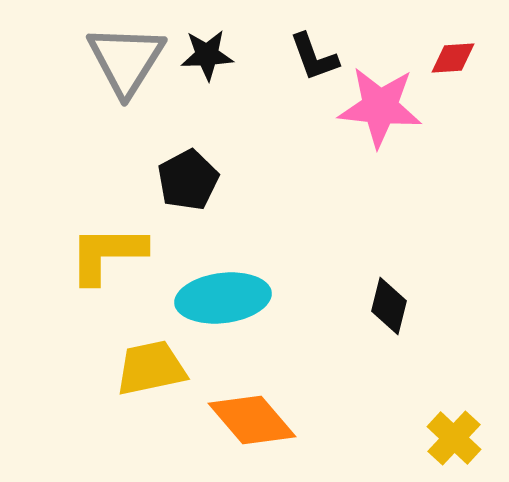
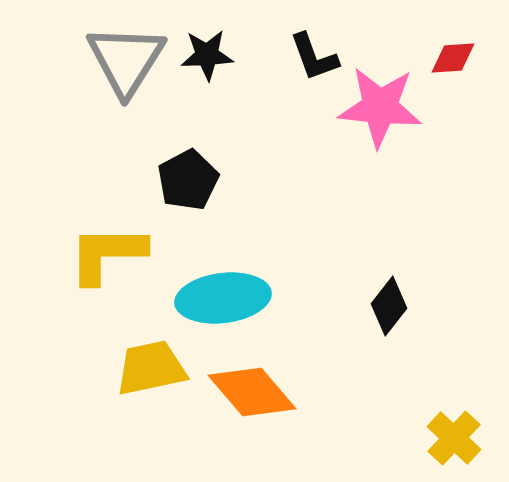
black diamond: rotated 24 degrees clockwise
orange diamond: moved 28 px up
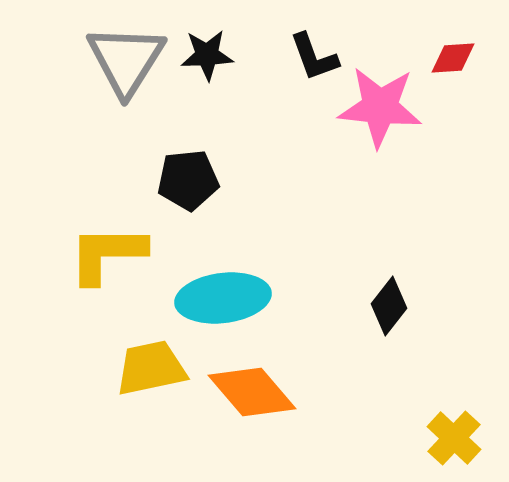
black pentagon: rotated 22 degrees clockwise
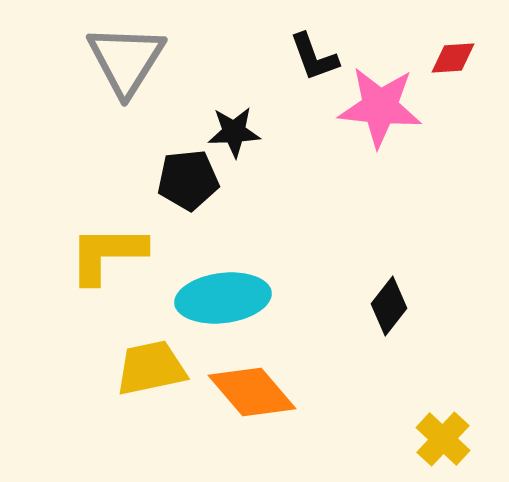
black star: moved 27 px right, 77 px down
yellow cross: moved 11 px left, 1 px down
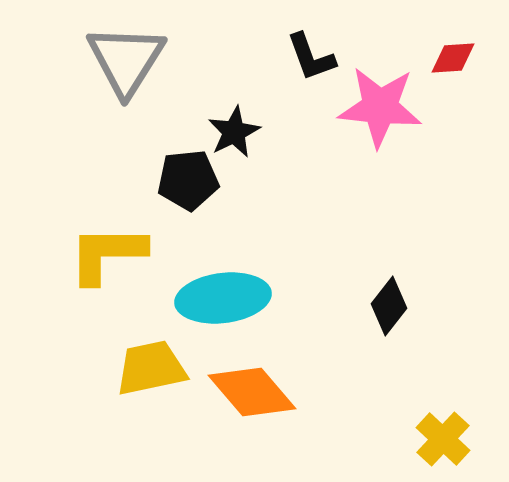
black L-shape: moved 3 px left
black star: rotated 24 degrees counterclockwise
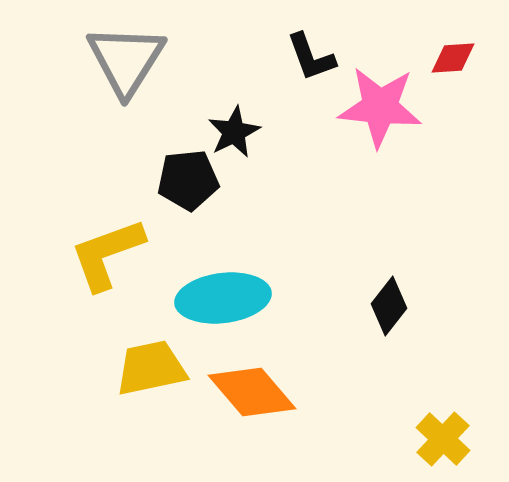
yellow L-shape: rotated 20 degrees counterclockwise
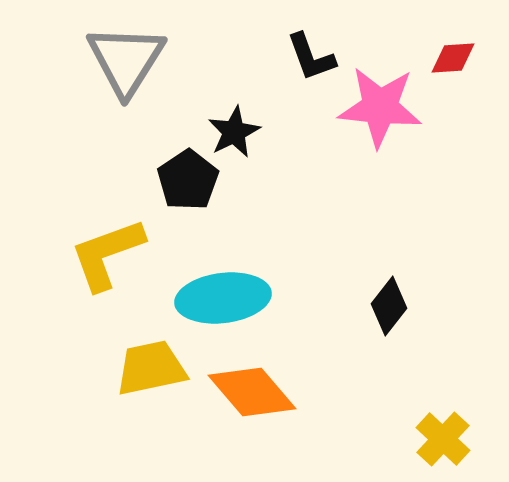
black pentagon: rotated 28 degrees counterclockwise
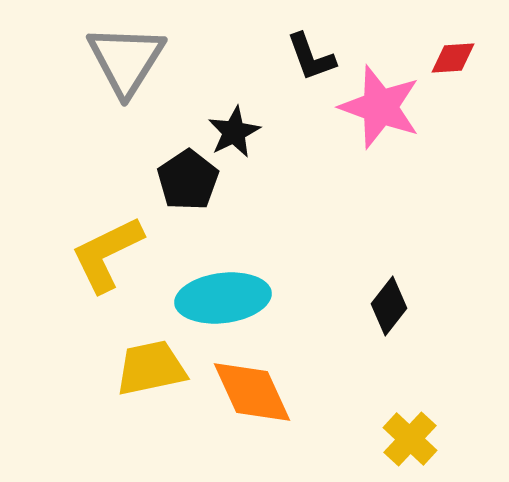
pink star: rotated 14 degrees clockwise
yellow L-shape: rotated 6 degrees counterclockwise
orange diamond: rotated 16 degrees clockwise
yellow cross: moved 33 px left
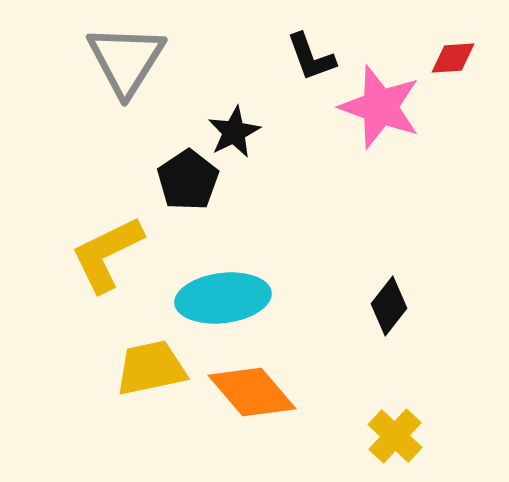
orange diamond: rotated 16 degrees counterclockwise
yellow cross: moved 15 px left, 3 px up
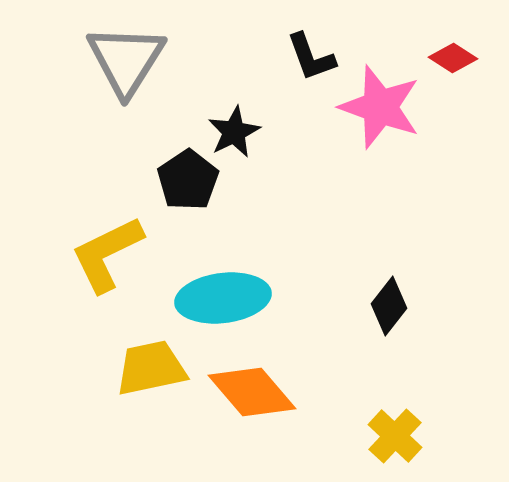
red diamond: rotated 36 degrees clockwise
